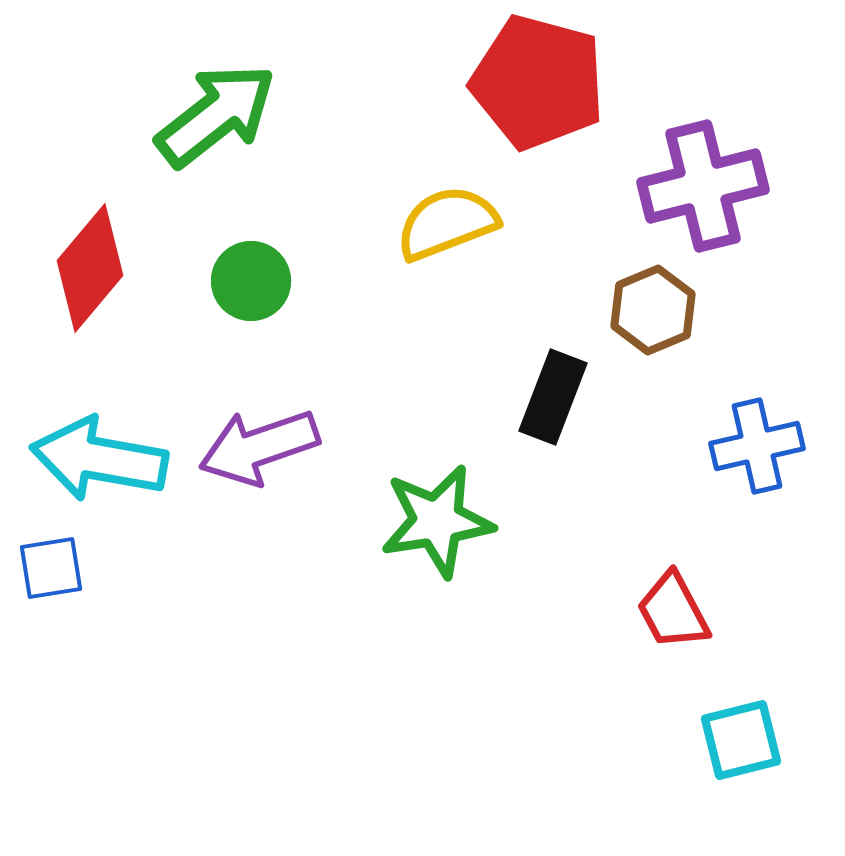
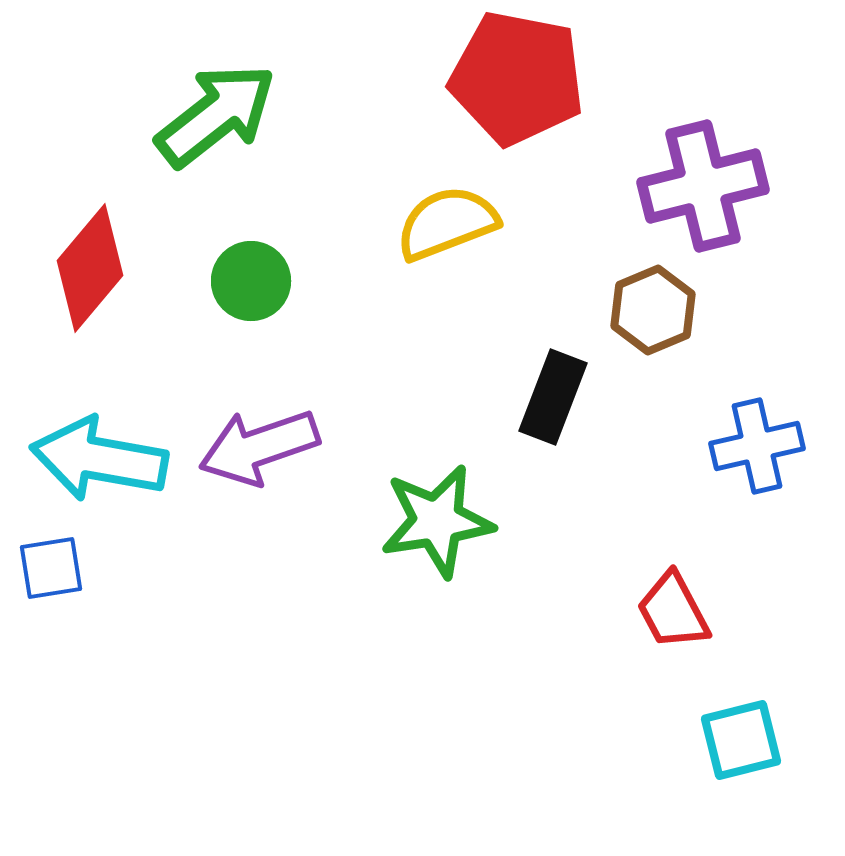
red pentagon: moved 21 px left, 4 px up; rotated 4 degrees counterclockwise
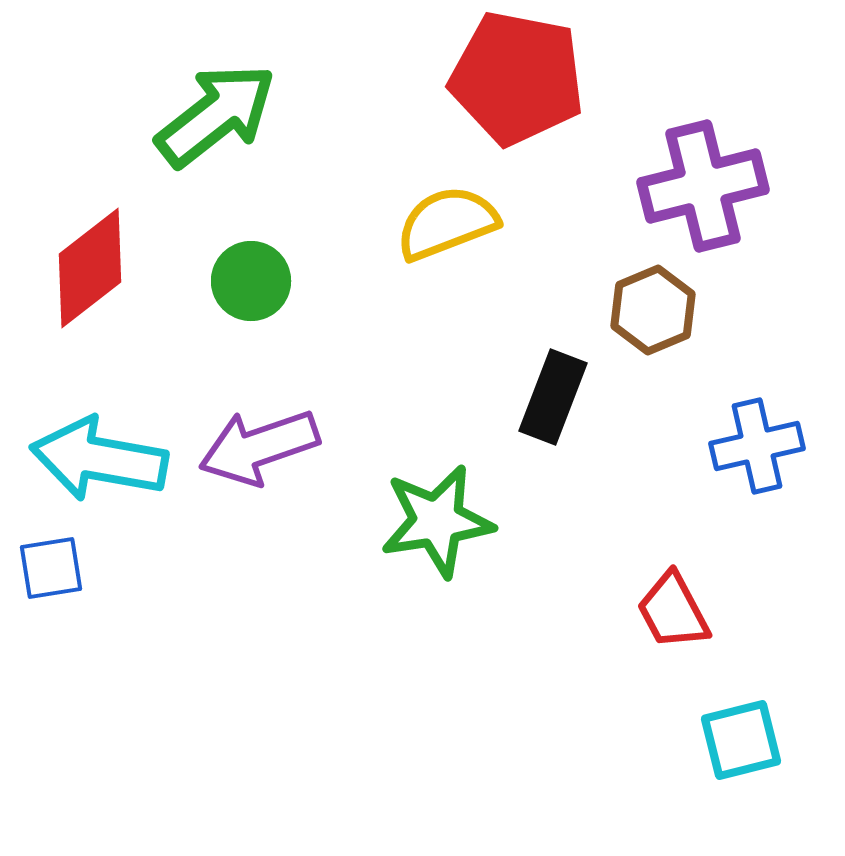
red diamond: rotated 12 degrees clockwise
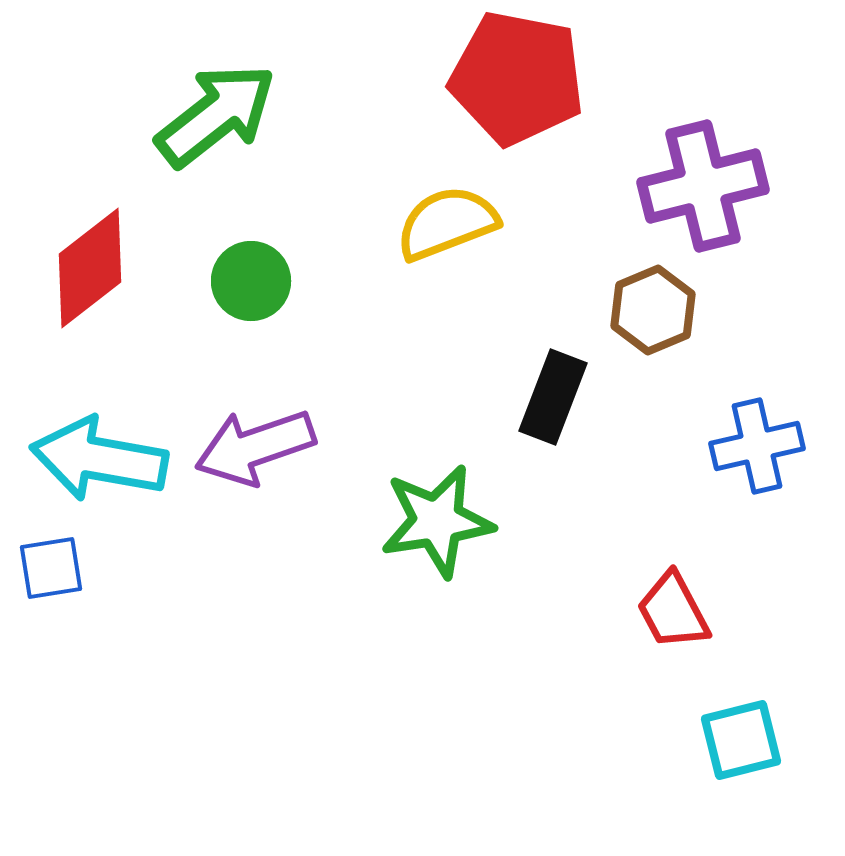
purple arrow: moved 4 px left
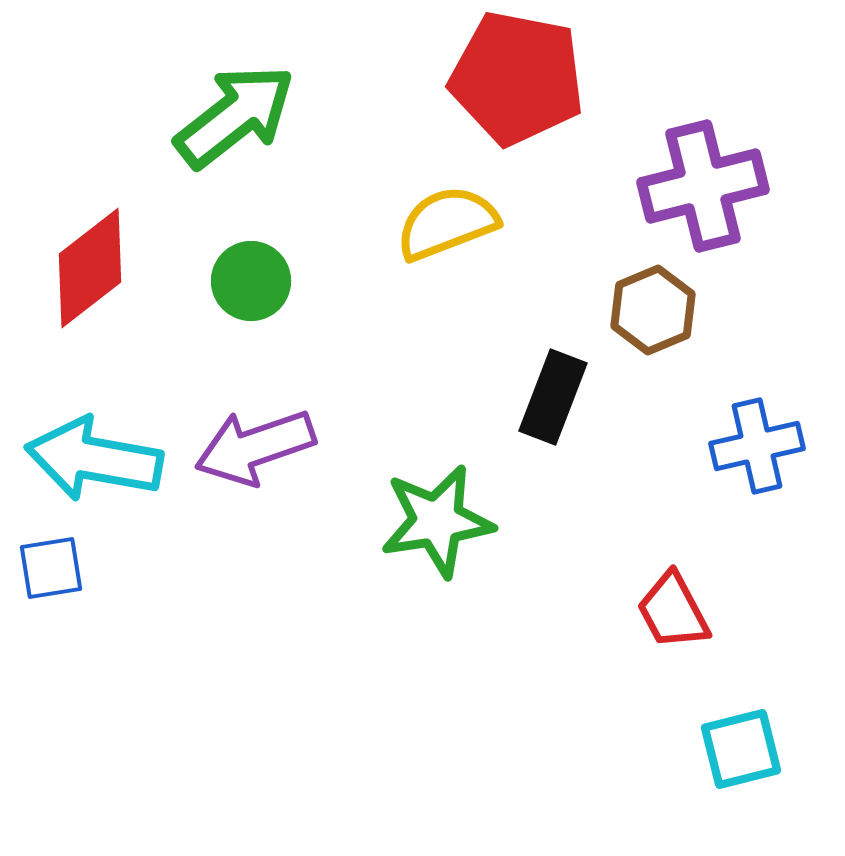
green arrow: moved 19 px right, 1 px down
cyan arrow: moved 5 px left
cyan square: moved 9 px down
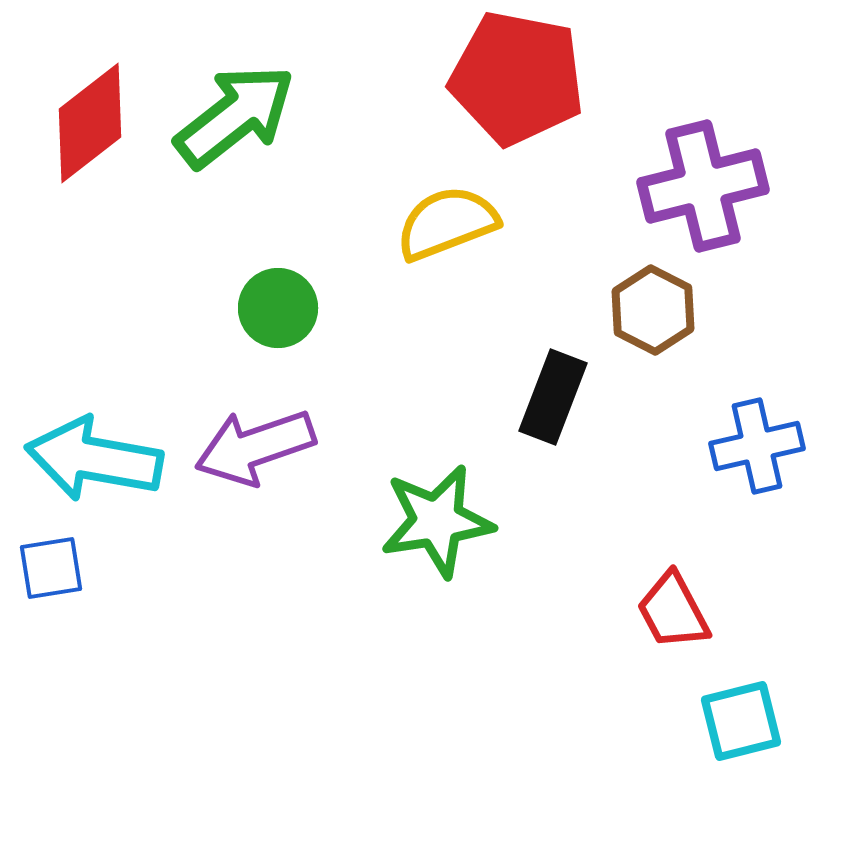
red diamond: moved 145 px up
green circle: moved 27 px right, 27 px down
brown hexagon: rotated 10 degrees counterclockwise
cyan square: moved 28 px up
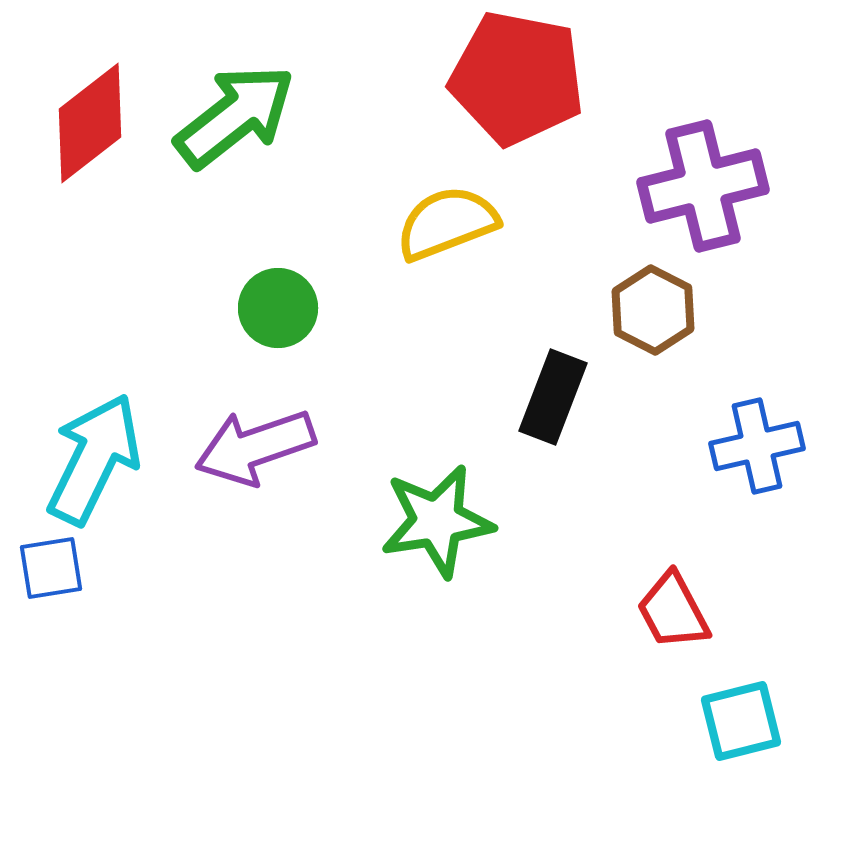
cyan arrow: rotated 106 degrees clockwise
